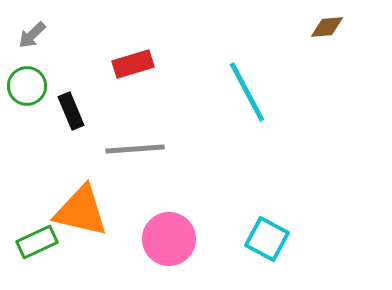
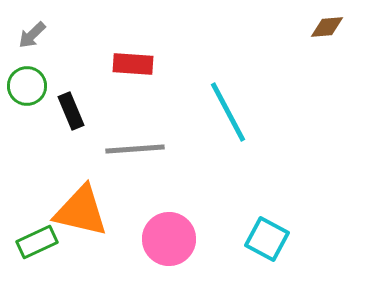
red rectangle: rotated 21 degrees clockwise
cyan line: moved 19 px left, 20 px down
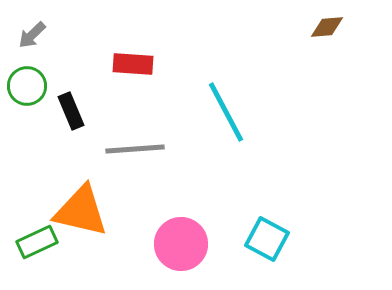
cyan line: moved 2 px left
pink circle: moved 12 px right, 5 px down
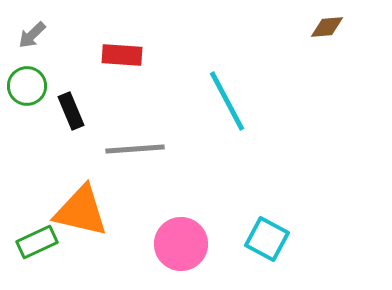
red rectangle: moved 11 px left, 9 px up
cyan line: moved 1 px right, 11 px up
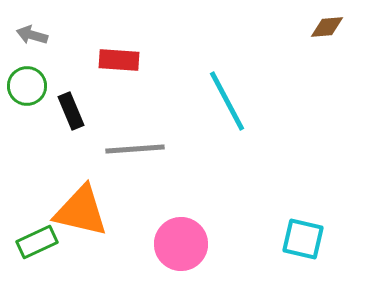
gray arrow: rotated 60 degrees clockwise
red rectangle: moved 3 px left, 5 px down
cyan square: moved 36 px right; rotated 15 degrees counterclockwise
